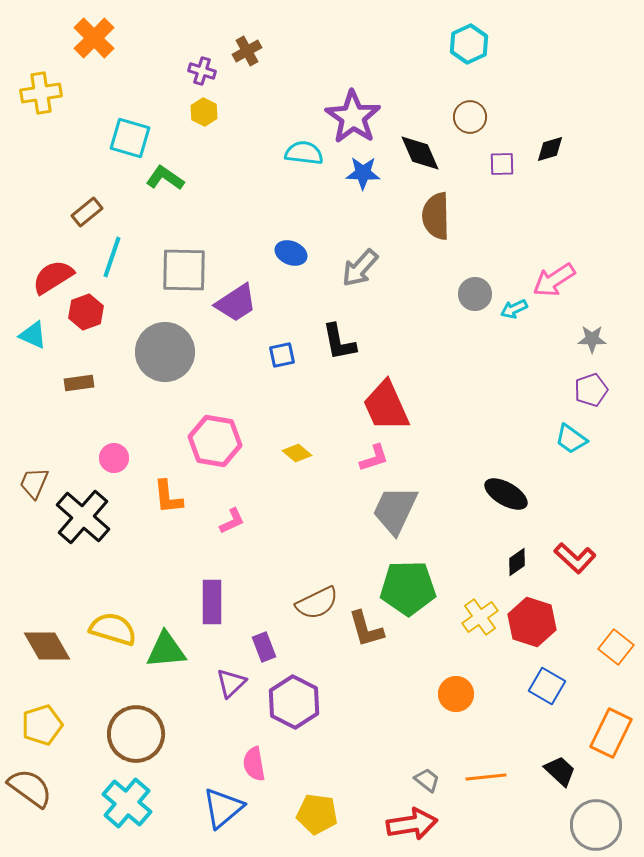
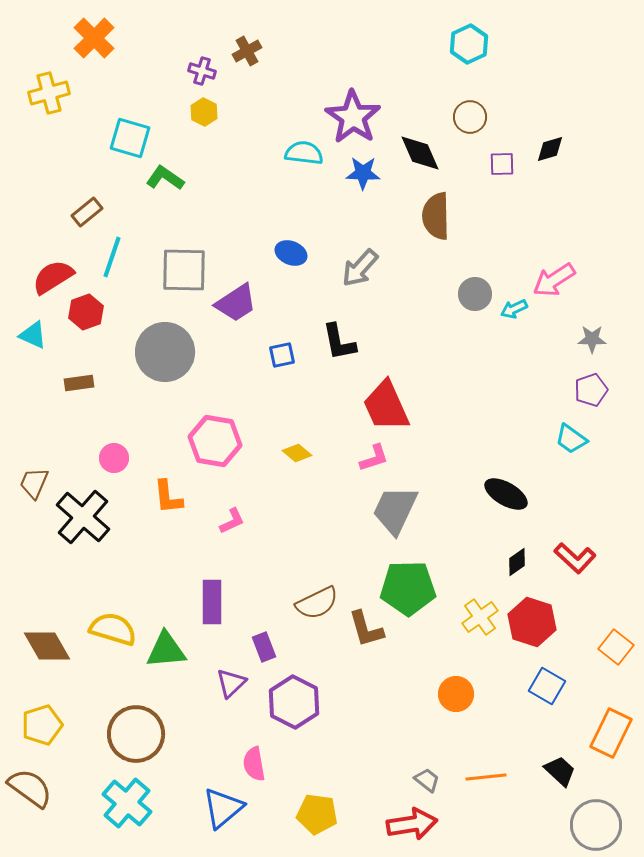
yellow cross at (41, 93): moved 8 px right; rotated 6 degrees counterclockwise
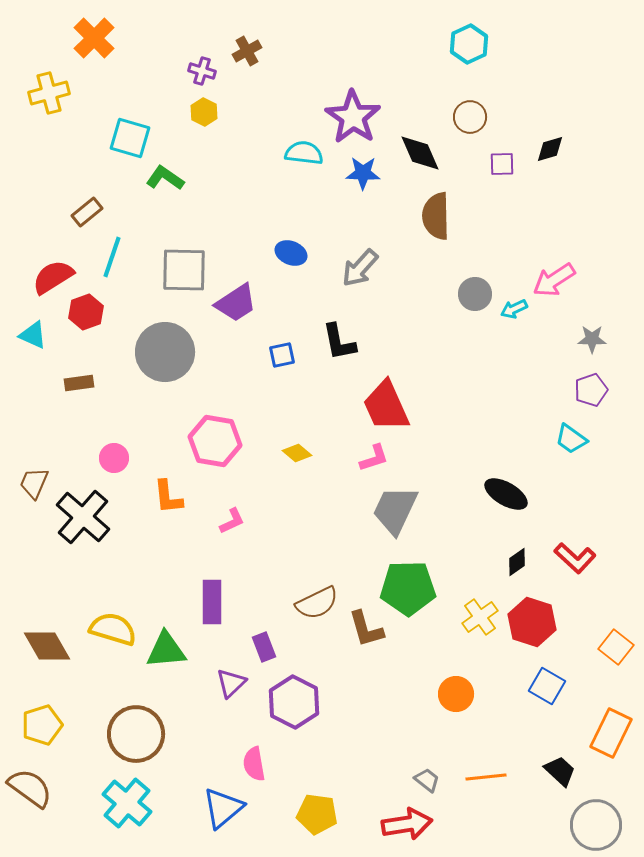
red arrow at (412, 824): moved 5 px left
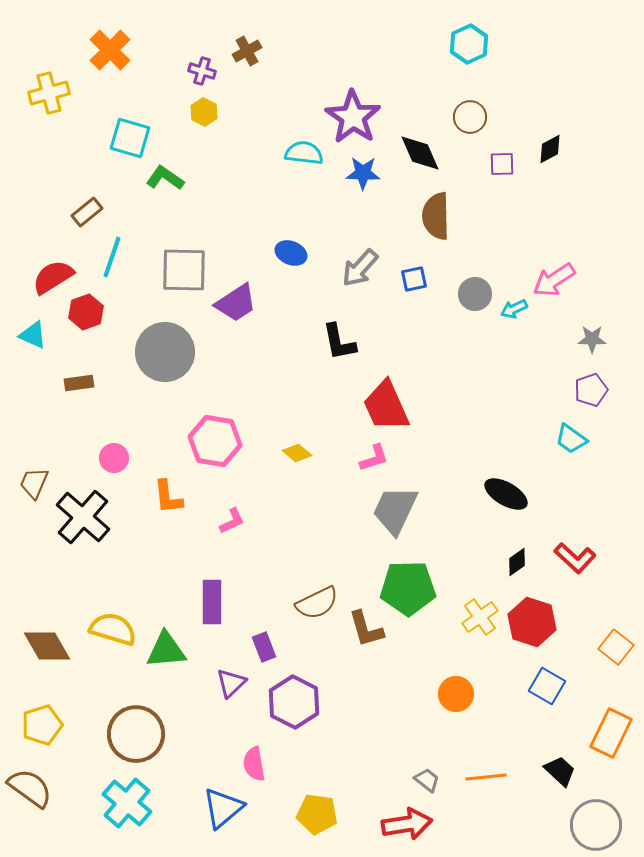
orange cross at (94, 38): moved 16 px right, 12 px down
black diamond at (550, 149): rotated 12 degrees counterclockwise
blue square at (282, 355): moved 132 px right, 76 px up
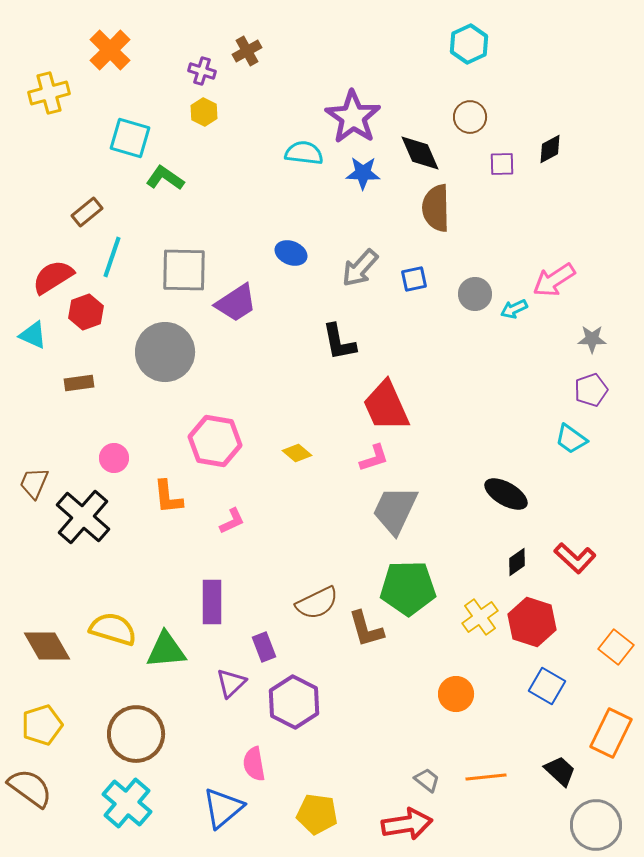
brown semicircle at (436, 216): moved 8 px up
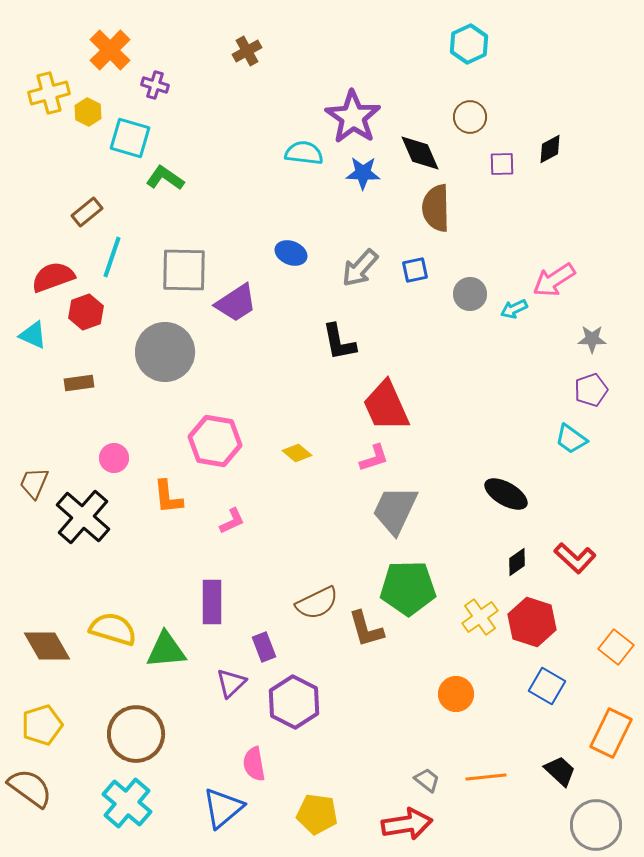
purple cross at (202, 71): moved 47 px left, 14 px down
yellow hexagon at (204, 112): moved 116 px left
red semicircle at (53, 277): rotated 12 degrees clockwise
blue square at (414, 279): moved 1 px right, 9 px up
gray circle at (475, 294): moved 5 px left
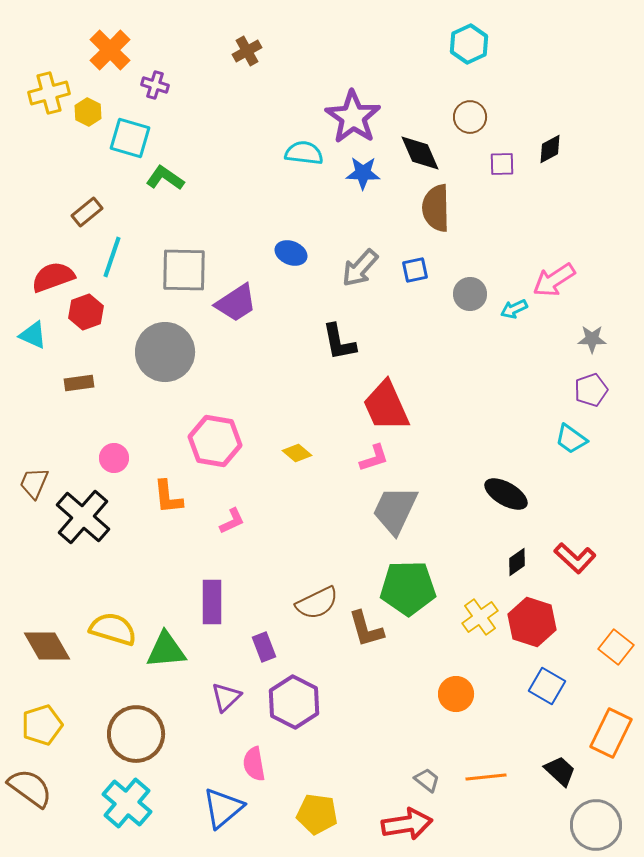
purple triangle at (231, 683): moved 5 px left, 14 px down
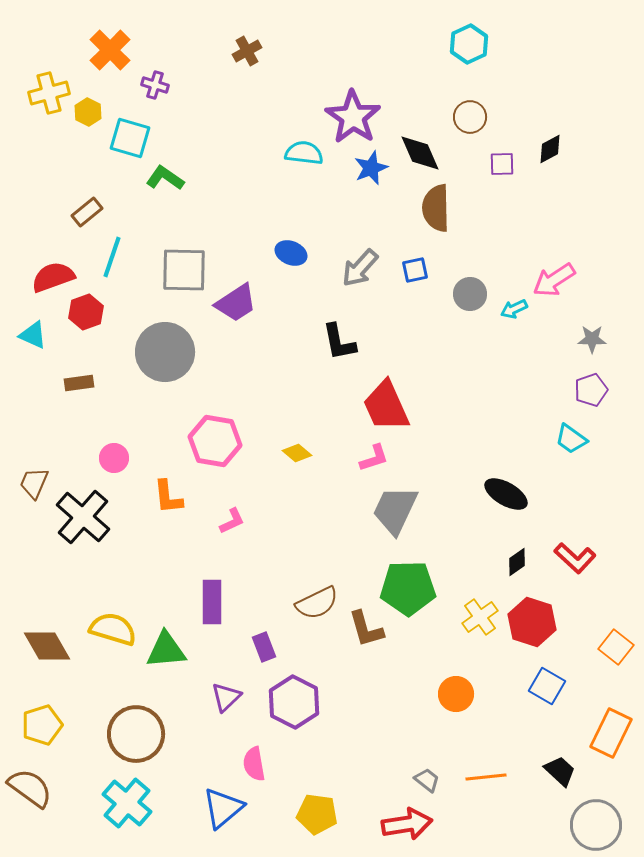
blue star at (363, 173): moved 8 px right, 5 px up; rotated 24 degrees counterclockwise
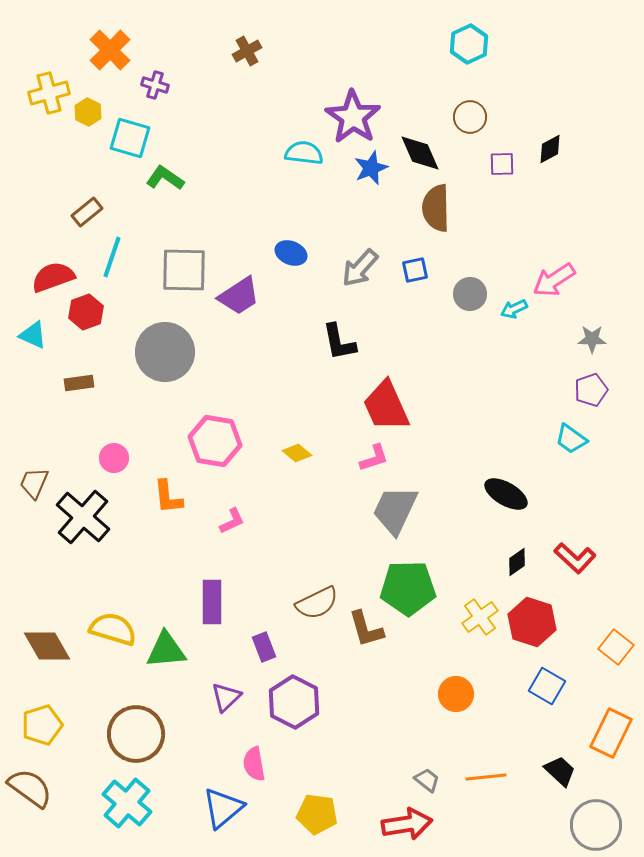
purple trapezoid at (236, 303): moved 3 px right, 7 px up
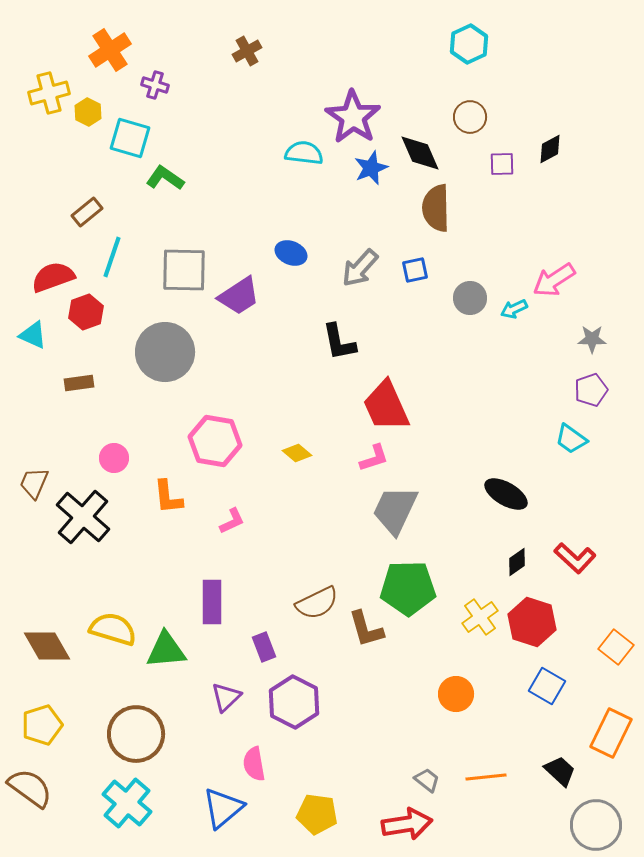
orange cross at (110, 50): rotated 12 degrees clockwise
gray circle at (470, 294): moved 4 px down
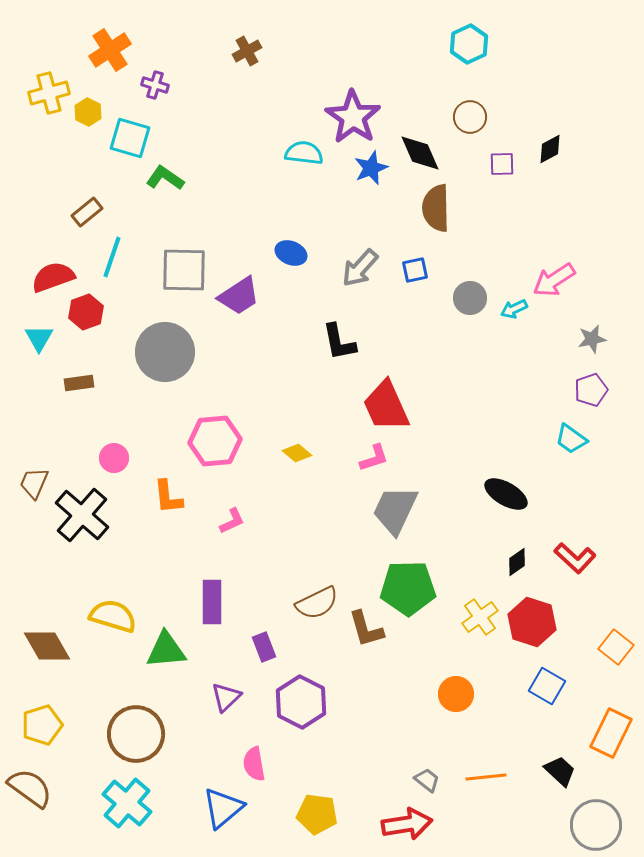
cyan triangle at (33, 335): moved 6 px right, 3 px down; rotated 36 degrees clockwise
gray star at (592, 339): rotated 12 degrees counterclockwise
pink hexagon at (215, 441): rotated 15 degrees counterclockwise
black cross at (83, 517): moved 1 px left, 2 px up
yellow semicircle at (113, 629): moved 13 px up
purple hexagon at (294, 702): moved 7 px right
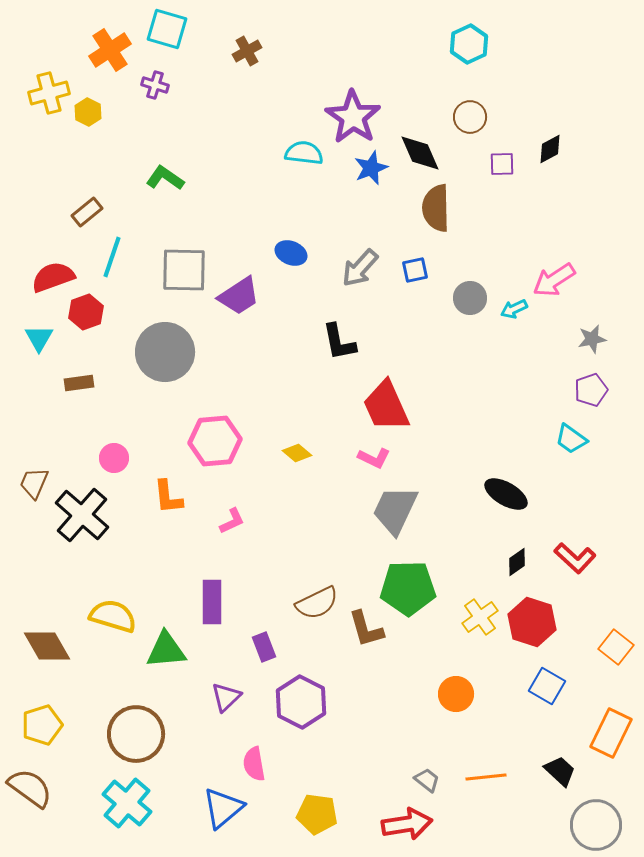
cyan square at (130, 138): moved 37 px right, 109 px up
pink L-shape at (374, 458): rotated 44 degrees clockwise
